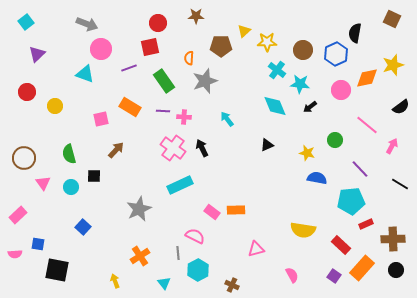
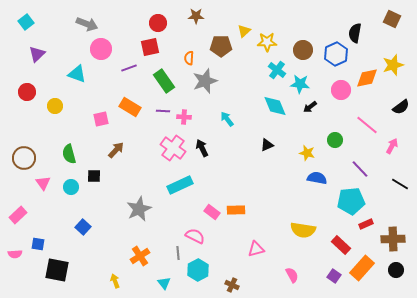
cyan triangle at (85, 74): moved 8 px left
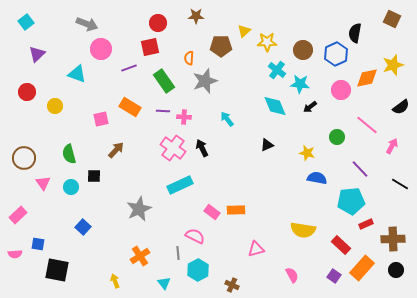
green circle at (335, 140): moved 2 px right, 3 px up
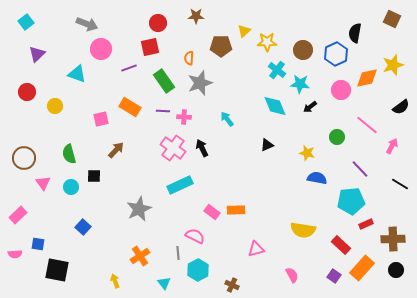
gray star at (205, 81): moved 5 px left, 2 px down
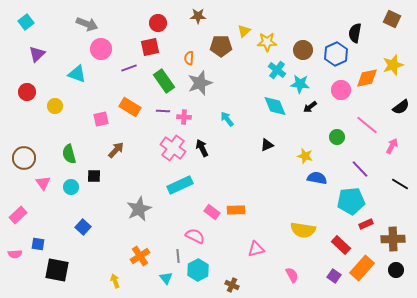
brown star at (196, 16): moved 2 px right
yellow star at (307, 153): moved 2 px left, 3 px down
gray line at (178, 253): moved 3 px down
cyan triangle at (164, 283): moved 2 px right, 5 px up
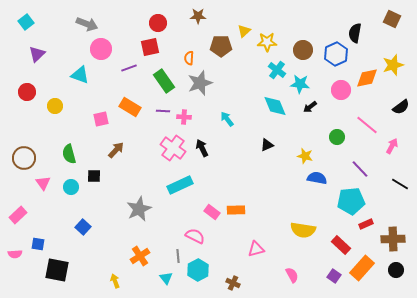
cyan triangle at (77, 74): moved 3 px right, 1 px down
brown cross at (232, 285): moved 1 px right, 2 px up
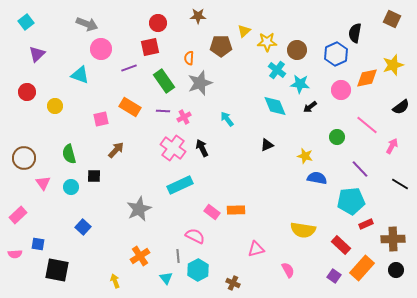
brown circle at (303, 50): moved 6 px left
pink cross at (184, 117): rotated 32 degrees counterclockwise
pink semicircle at (292, 275): moved 4 px left, 5 px up
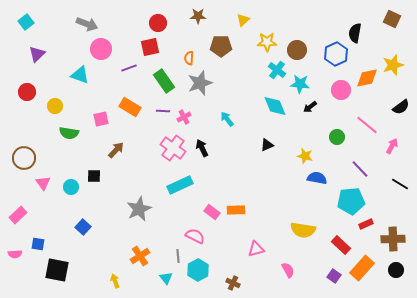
yellow triangle at (244, 31): moved 1 px left, 11 px up
green semicircle at (69, 154): moved 21 px up; rotated 66 degrees counterclockwise
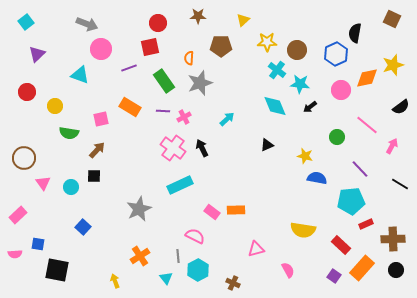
cyan arrow at (227, 119): rotated 84 degrees clockwise
brown arrow at (116, 150): moved 19 px left
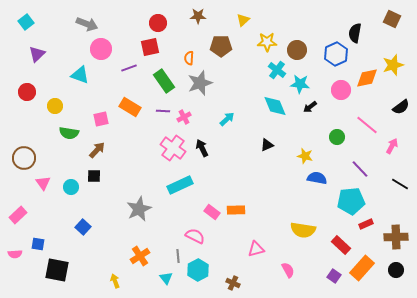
brown cross at (393, 239): moved 3 px right, 2 px up
